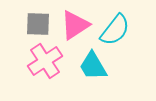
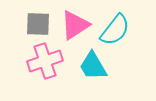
pink cross: rotated 16 degrees clockwise
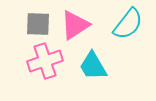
cyan semicircle: moved 13 px right, 6 px up
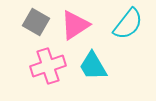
gray square: moved 2 px left, 2 px up; rotated 28 degrees clockwise
pink cross: moved 3 px right, 5 px down
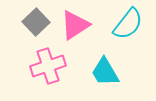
gray square: rotated 16 degrees clockwise
cyan trapezoid: moved 12 px right, 6 px down
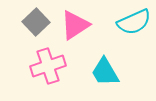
cyan semicircle: moved 6 px right, 2 px up; rotated 28 degrees clockwise
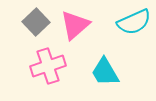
pink triangle: rotated 8 degrees counterclockwise
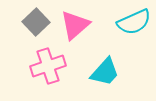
cyan trapezoid: rotated 108 degrees counterclockwise
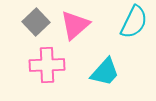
cyan semicircle: rotated 40 degrees counterclockwise
pink cross: moved 1 px left, 1 px up; rotated 16 degrees clockwise
